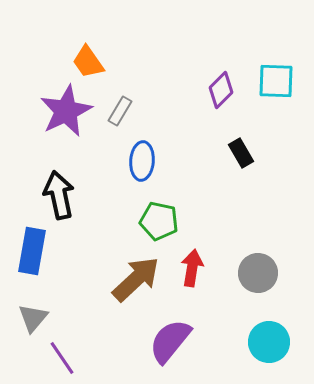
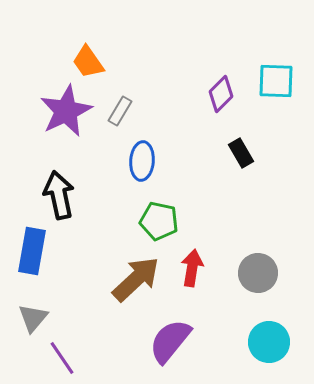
purple diamond: moved 4 px down
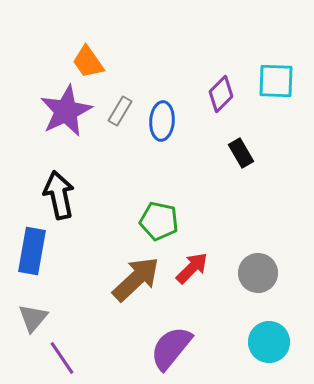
blue ellipse: moved 20 px right, 40 px up
red arrow: rotated 36 degrees clockwise
purple semicircle: moved 1 px right, 7 px down
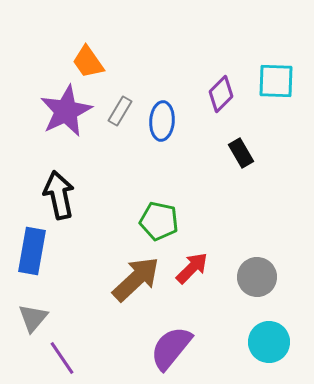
gray circle: moved 1 px left, 4 px down
